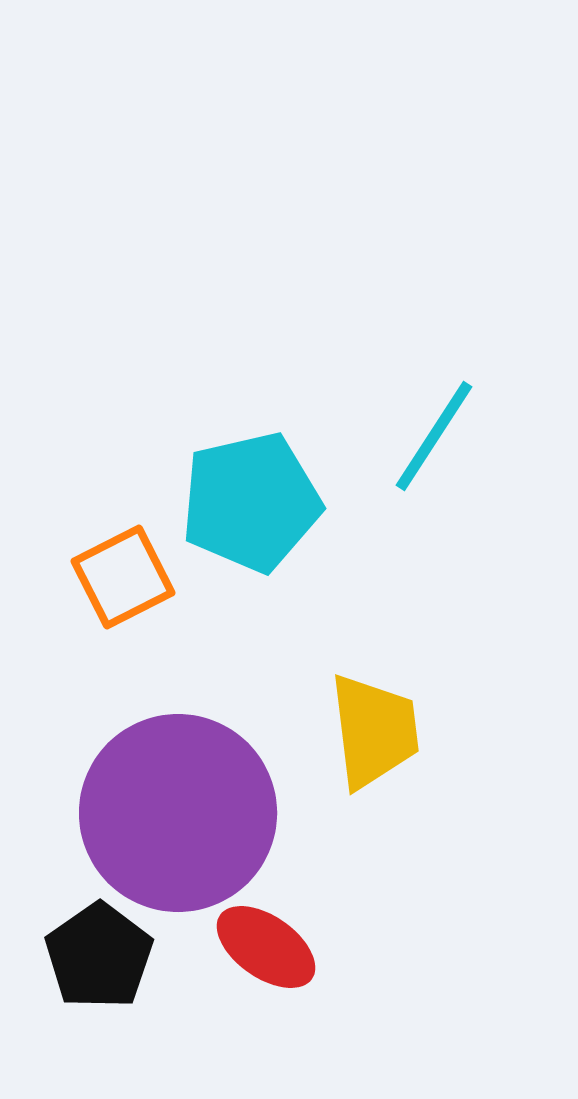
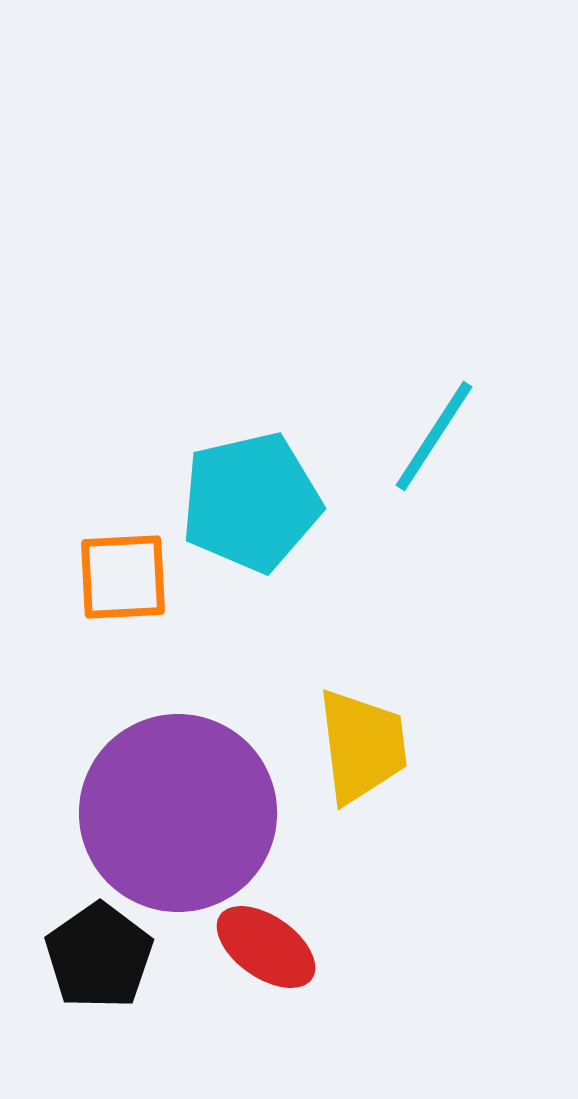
orange square: rotated 24 degrees clockwise
yellow trapezoid: moved 12 px left, 15 px down
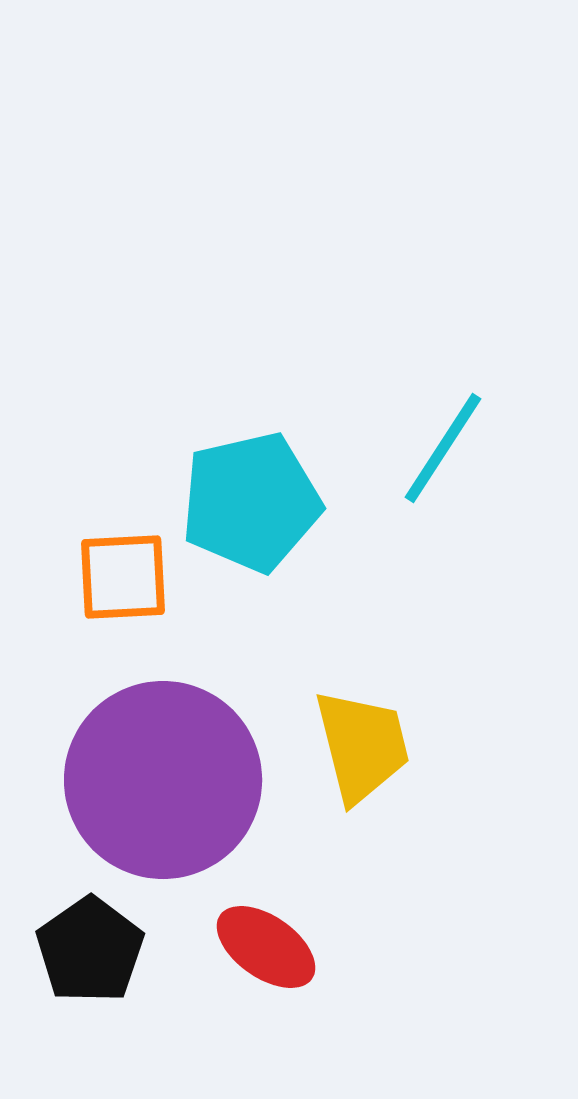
cyan line: moved 9 px right, 12 px down
yellow trapezoid: rotated 7 degrees counterclockwise
purple circle: moved 15 px left, 33 px up
black pentagon: moved 9 px left, 6 px up
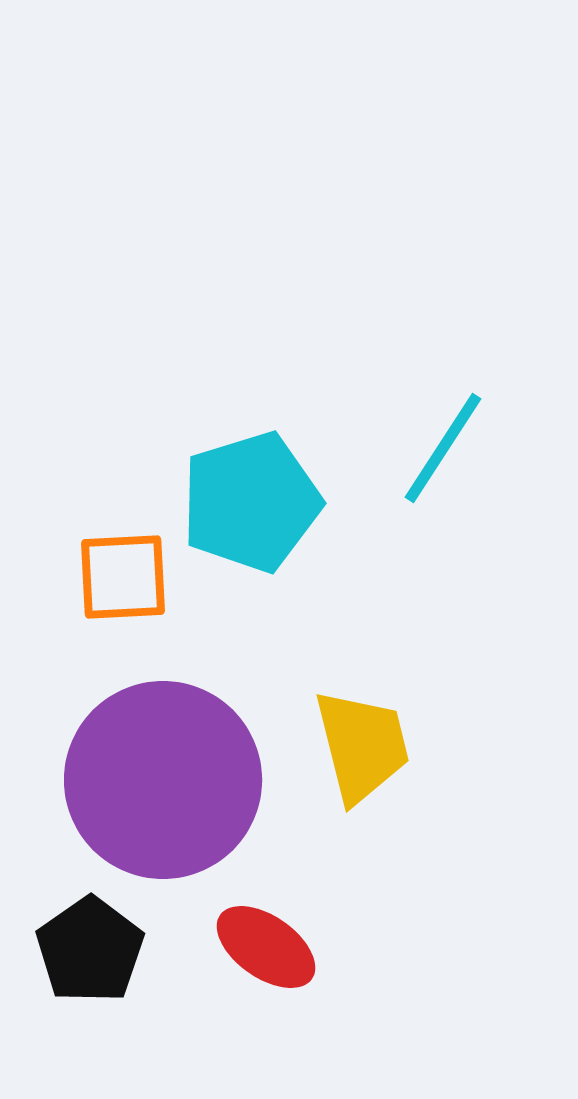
cyan pentagon: rotated 4 degrees counterclockwise
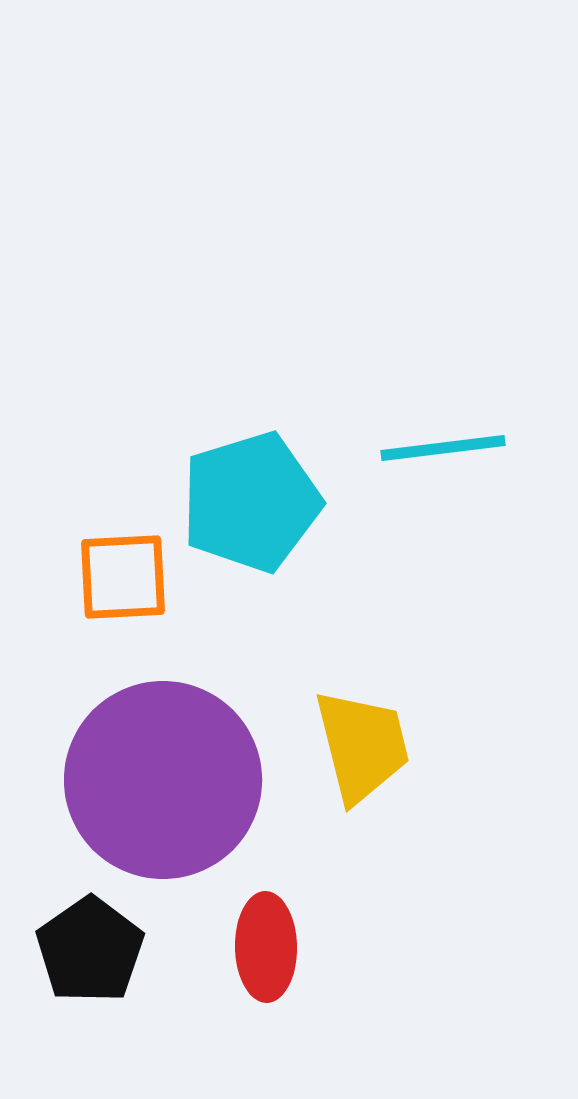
cyan line: rotated 50 degrees clockwise
red ellipse: rotated 54 degrees clockwise
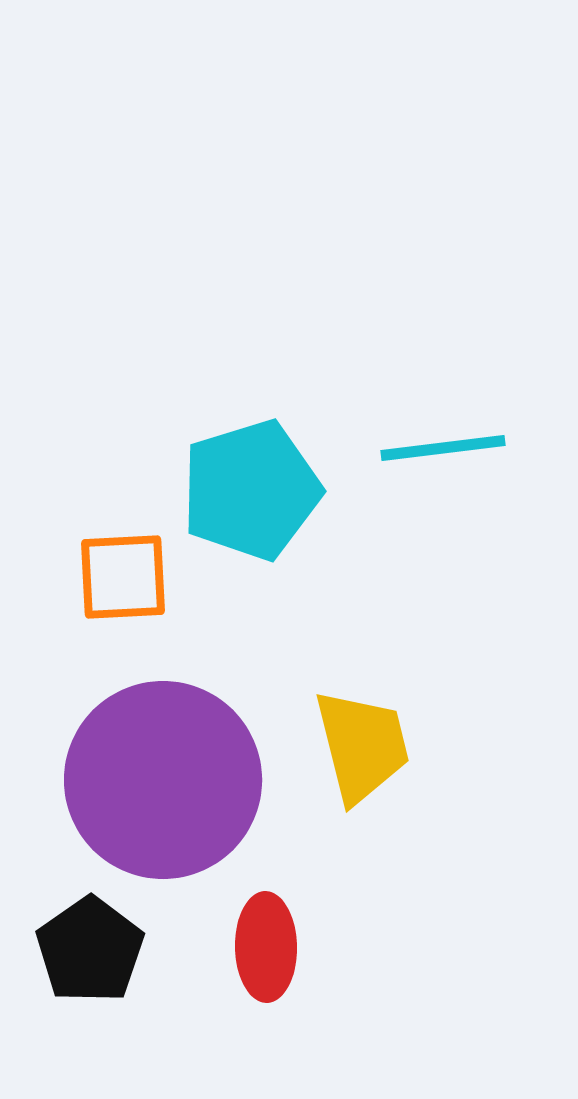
cyan pentagon: moved 12 px up
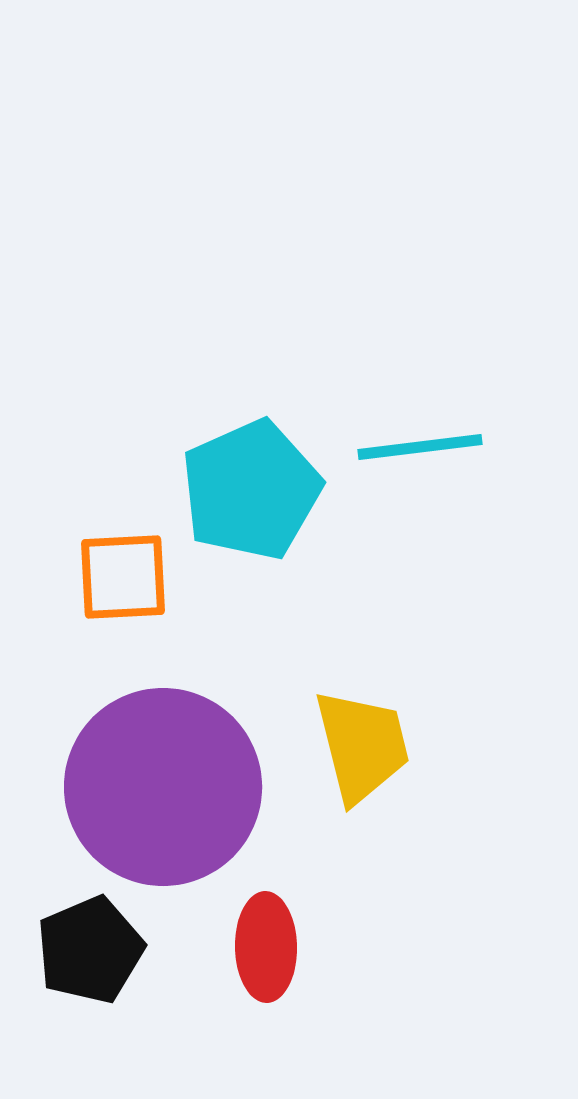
cyan line: moved 23 px left, 1 px up
cyan pentagon: rotated 7 degrees counterclockwise
purple circle: moved 7 px down
black pentagon: rotated 12 degrees clockwise
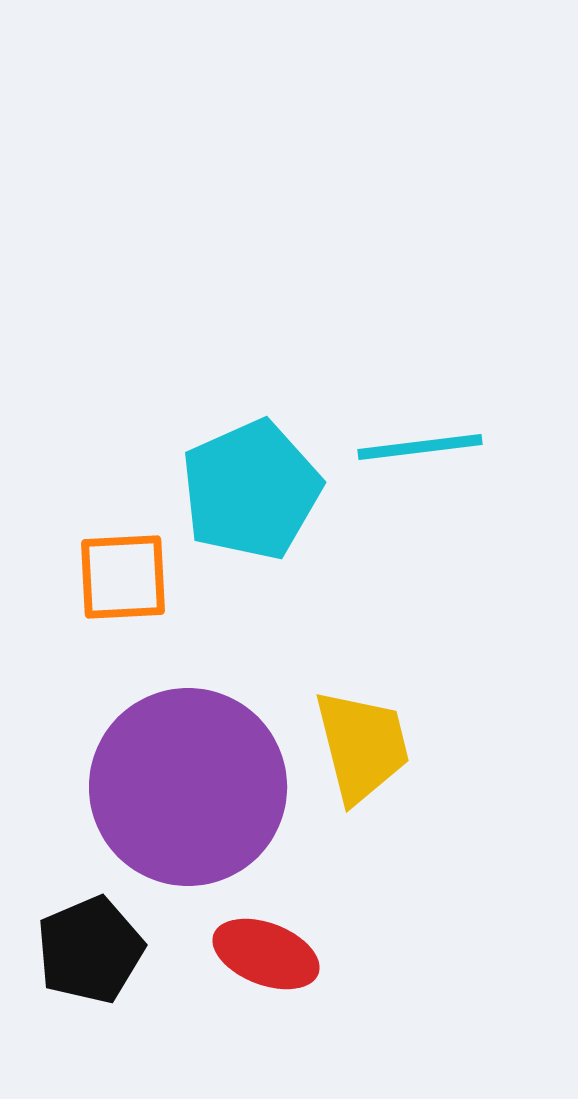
purple circle: moved 25 px right
red ellipse: moved 7 px down; rotated 68 degrees counterclockwise
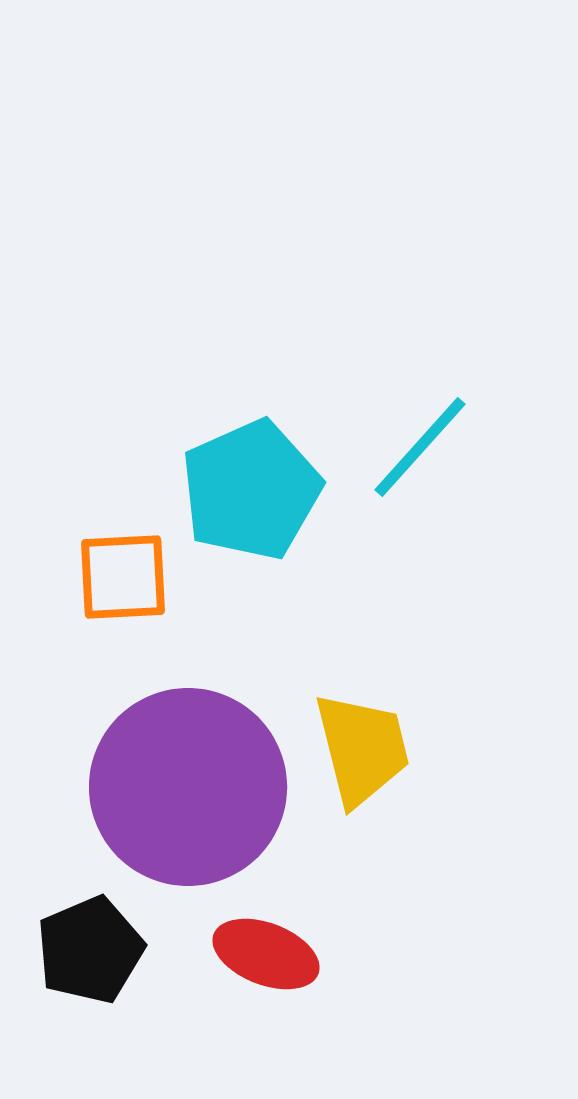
cyan line: rotated 41 degrees counterclockwise
yellow trapezoid: moved 3 px down
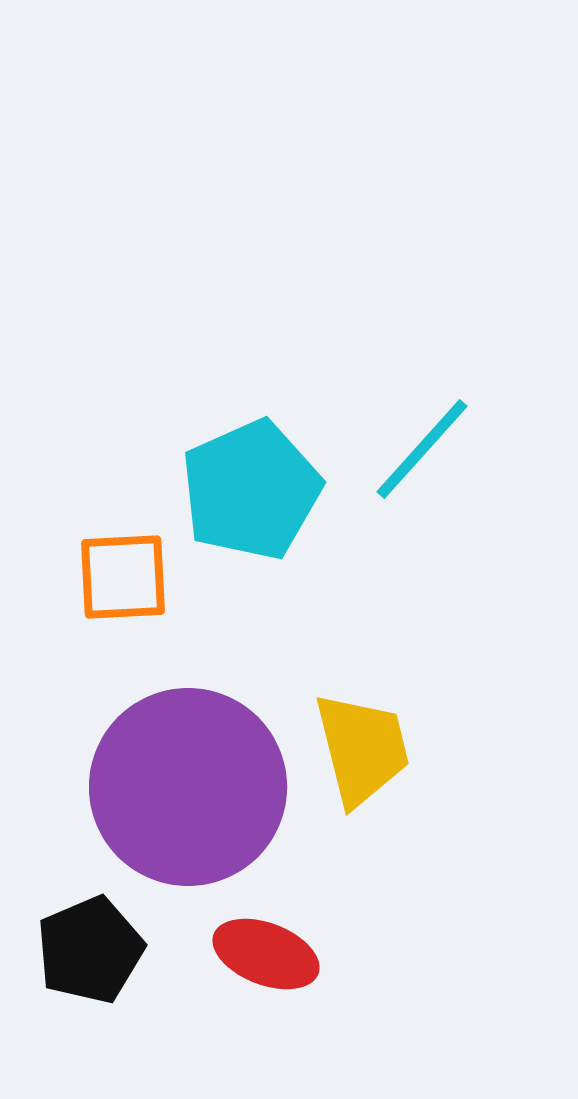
cyan line: moved 2 px right, 2 px down
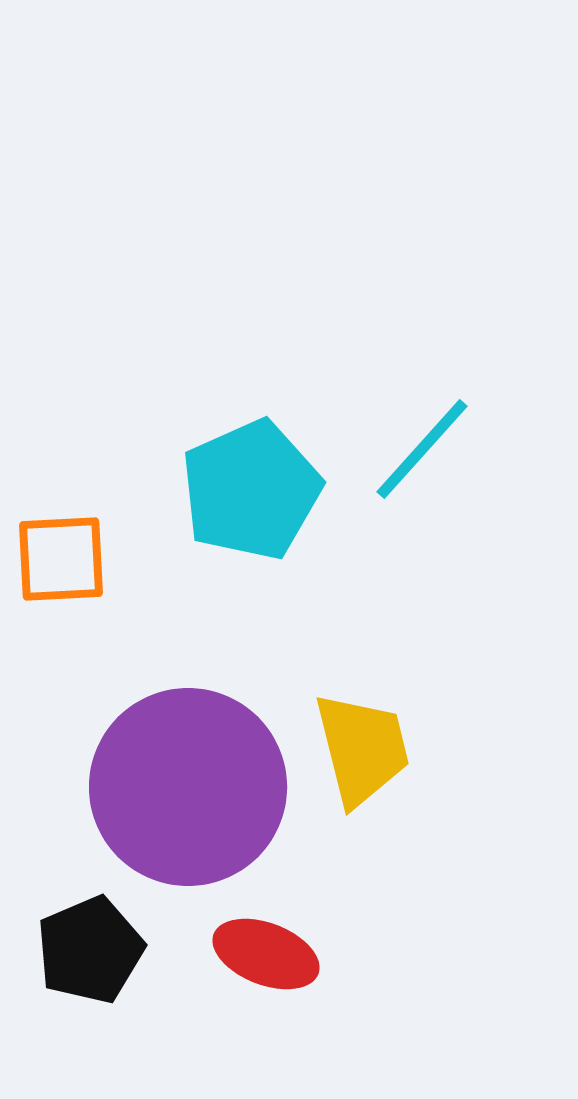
orange square: moved 62 px left, 18 px up
